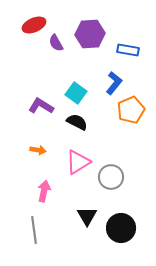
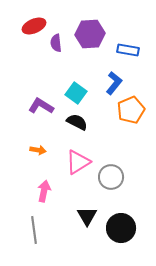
red ellipse: moved 1 px down
purple semicircle: rotated 24 degrees clockwise
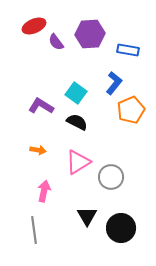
purple semicircle: moved 1 px up; rotated 30 degrees counterclockwise
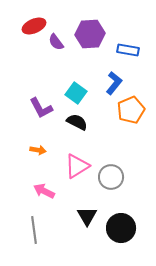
purple L-shape: moved 2 px down; rotated 150 degrees counterclockwise
pink triangle: moved 1 px left, 4 px down
pink arrow: rotated 75 degrees counterclockwise
